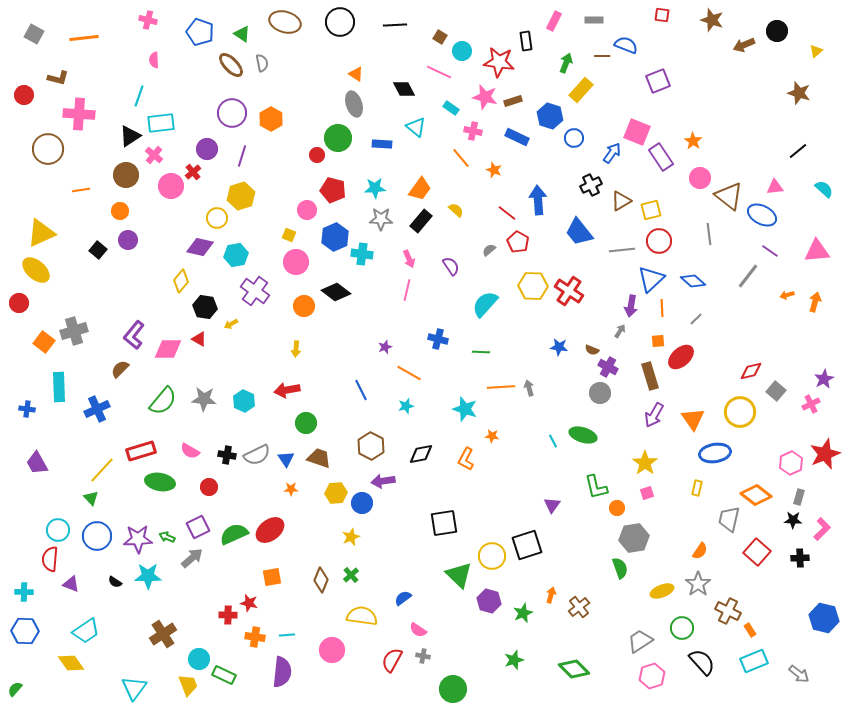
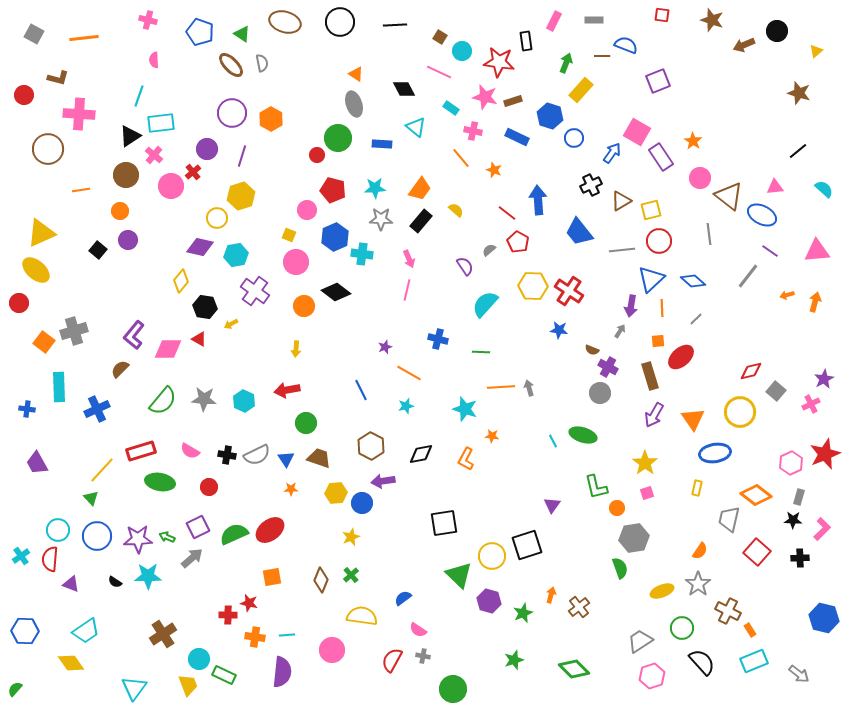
pink square at (637, 132): rotated 8 degrees clockwise
purple semicircle at (451, 266): moved 14 px right
blue star at (559, 347): moved 17 px up
cyan cross at (24, 592): moved 3 px left, 36 px up; rotated 36 degrees counterclockwise
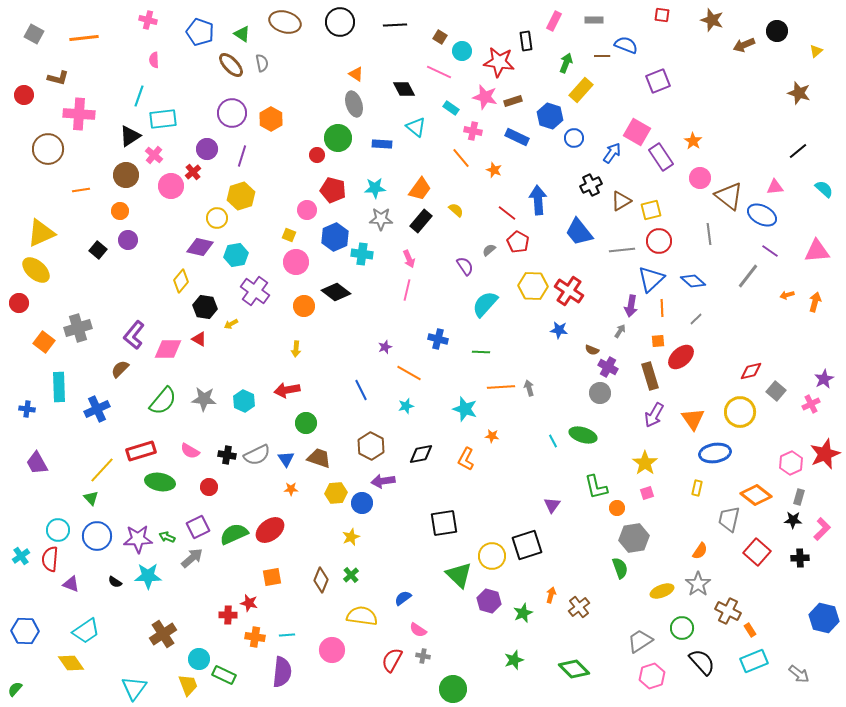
cyan rectangle at (161, 123): moved 2 px right, 4 px up
gray cross at (74, 331): moved 4 px right, 3 px up
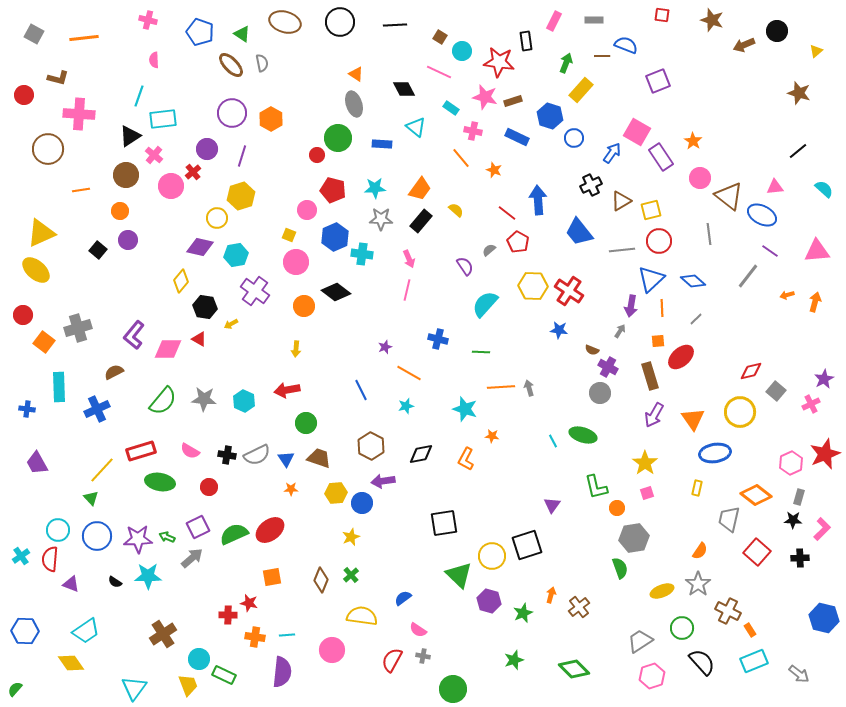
red circle at (19, 303): moved 4 px right, 12 px down
brown semicircle at (120, 369): moved 6 px left, 3 px down; rotated 18 degrees clockwise
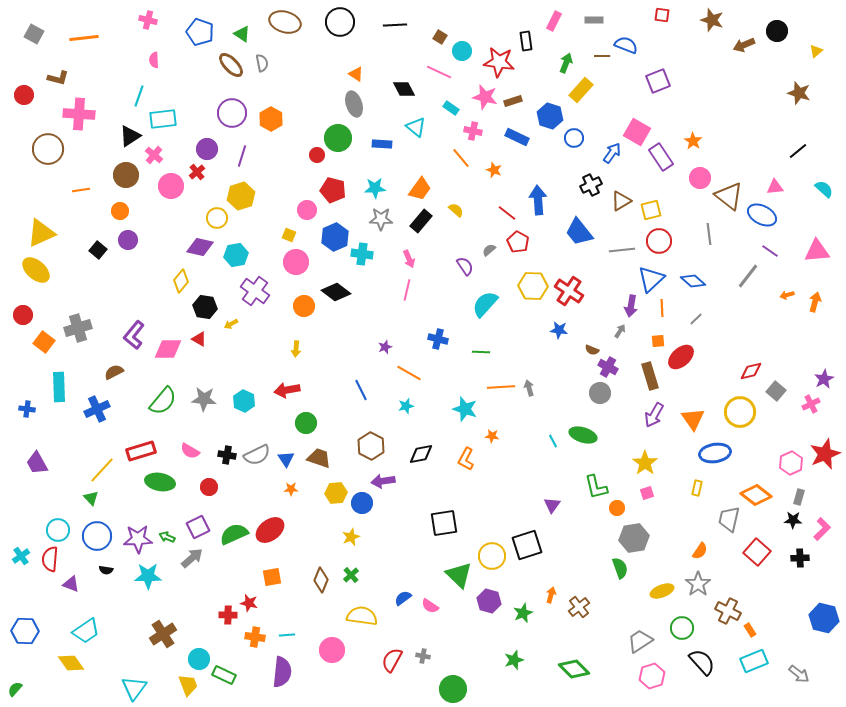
red cross at (193, 172): moved 4 px right
black semicircle at (115, 582): moved 9 px left, 12 px up; rotated 24 degrees counterclockwise
pink semicircle at (418, 630): moved 12 px right, 24 px up
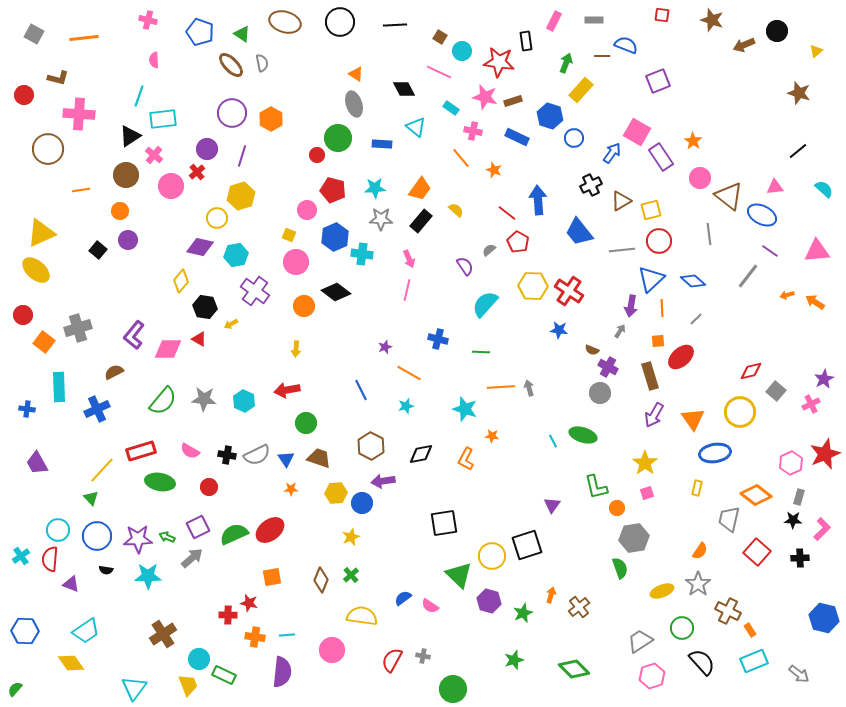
orange arrow at (815, 302): rotated 72 degrees counterclockwise
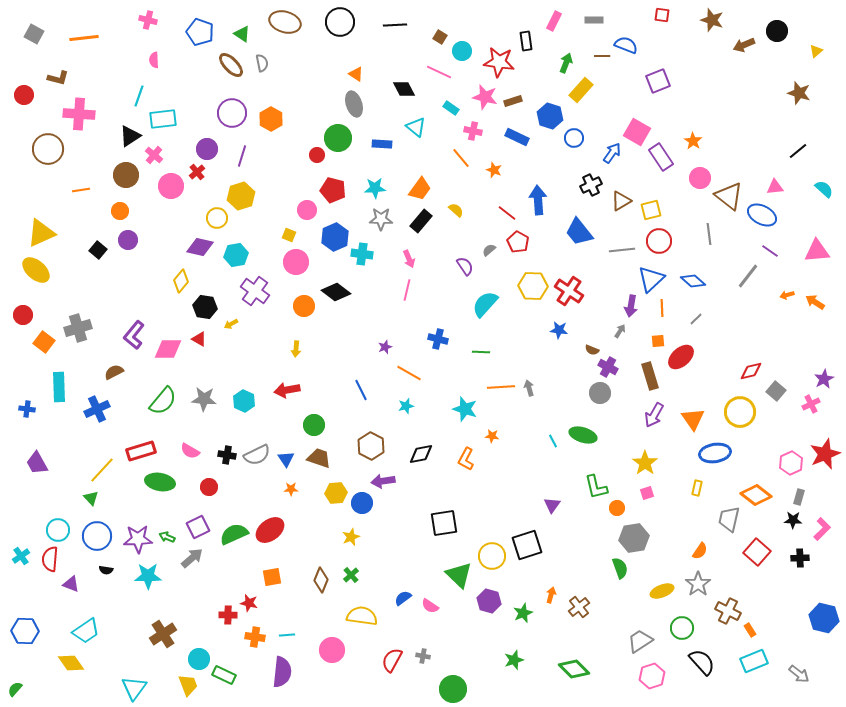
green circle at (306, 423): moved 8 px right, 2 px down
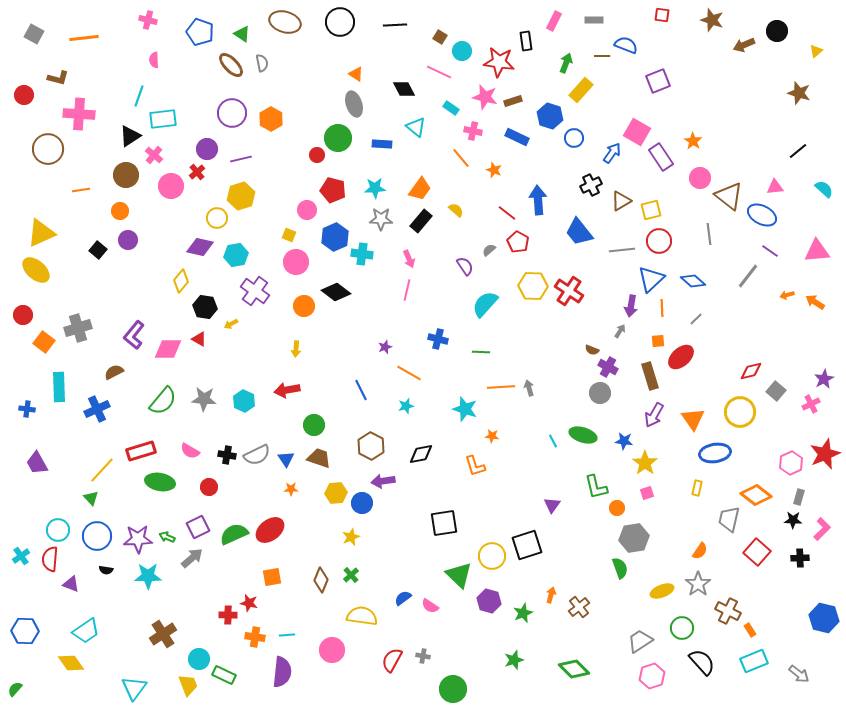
purple line at (242, 156): moved 1 px left, 3 px down; rotated 60 degrees clockwise
blue star at (559, 330): moved 65 px right, 111 px down
orange L-shape at (466, 459): moved 9 px right, 7 px down; rotated 45 degrees counterclockwise
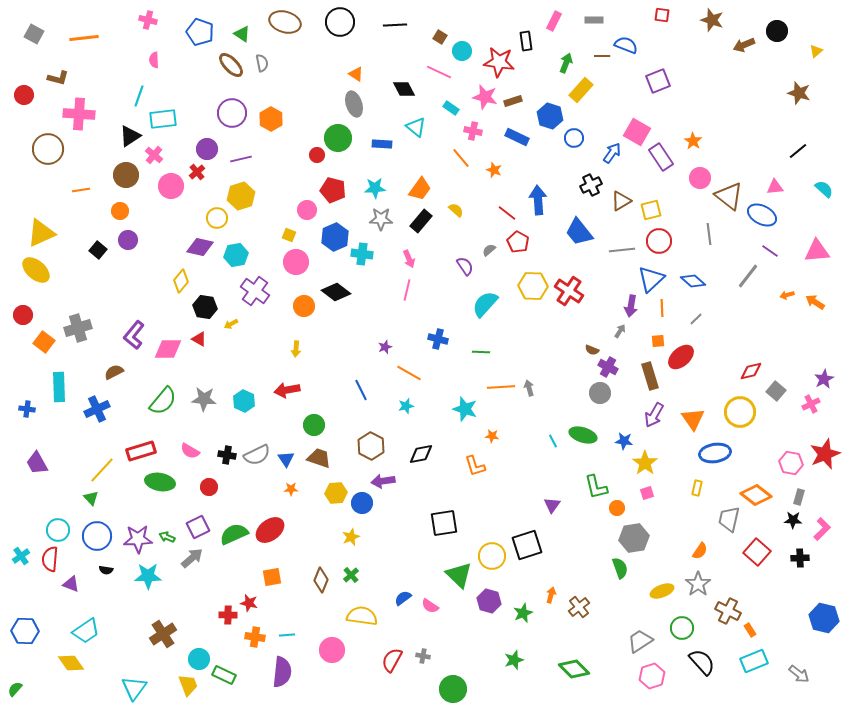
pink hexagon at (791, 463): rotated 25 degrees counterclockwise
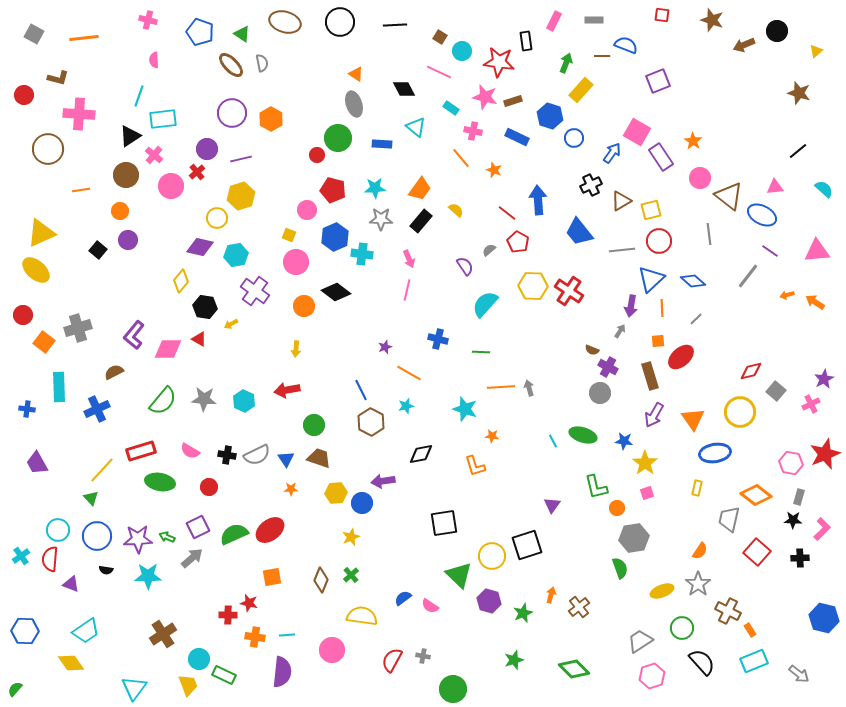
brown hexagon at (371, 446): moved 24 px up
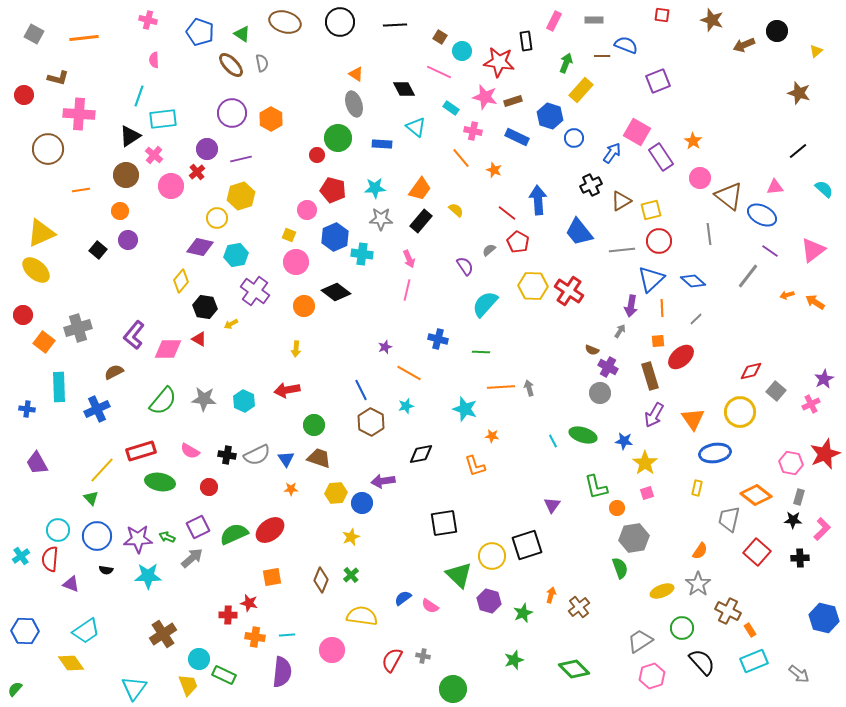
pink triangle at (817, 251): moved 4 px left, 1 px up; rotated 32 degrees counterclockwise
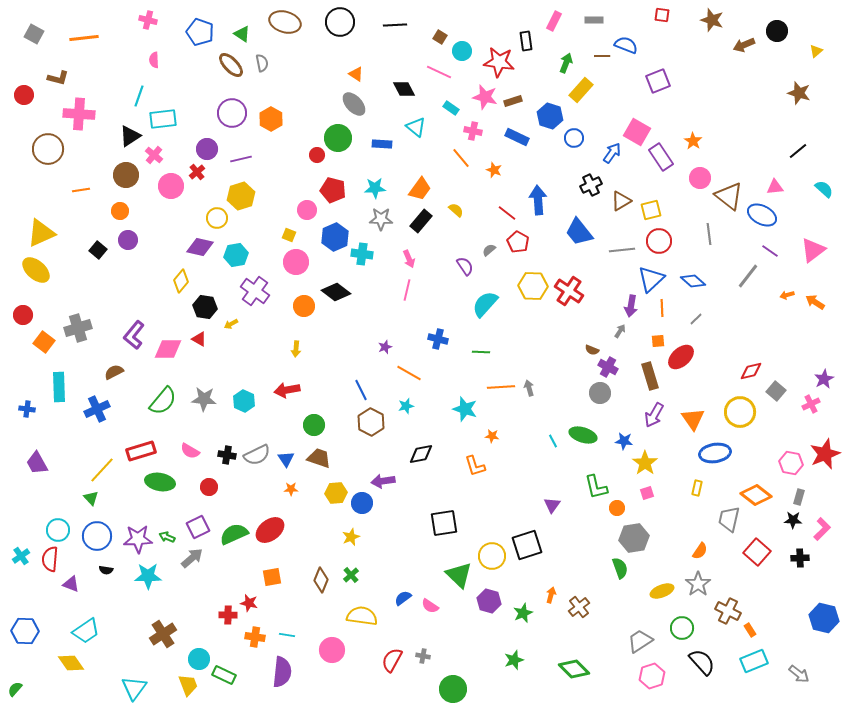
gray ellipse at (354, 104): rotated 25 degrees counterclockwise
cyan line at (287, 635): rotated 14 degrees clockwise
